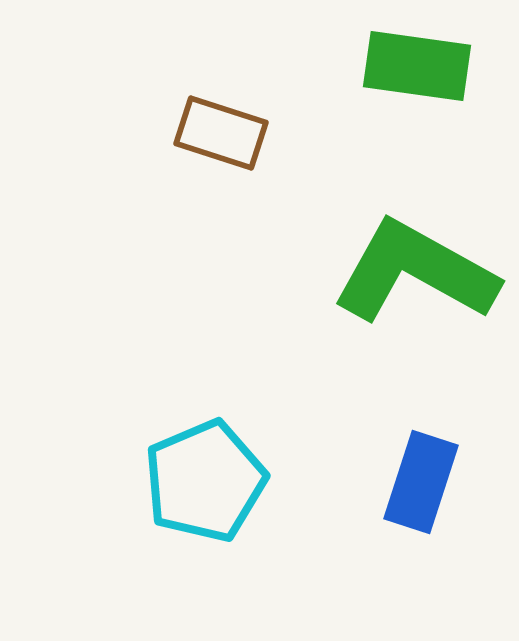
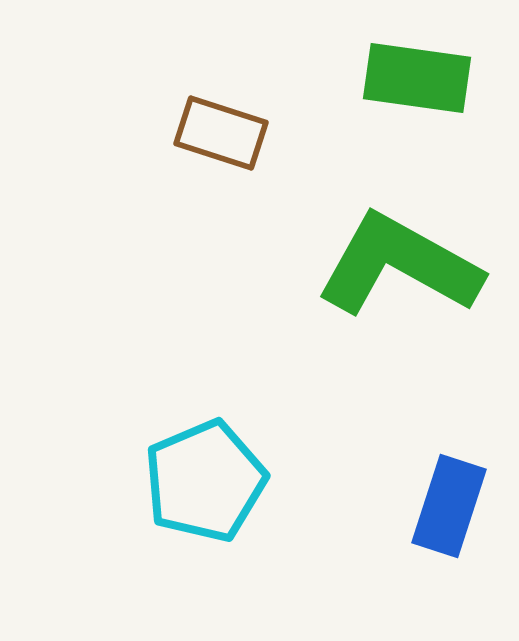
green rectangle: moved 12 px down
green L-shape: moved 16 px left, 7 px up
blue rectangle: moved 28 px right, 24 px down
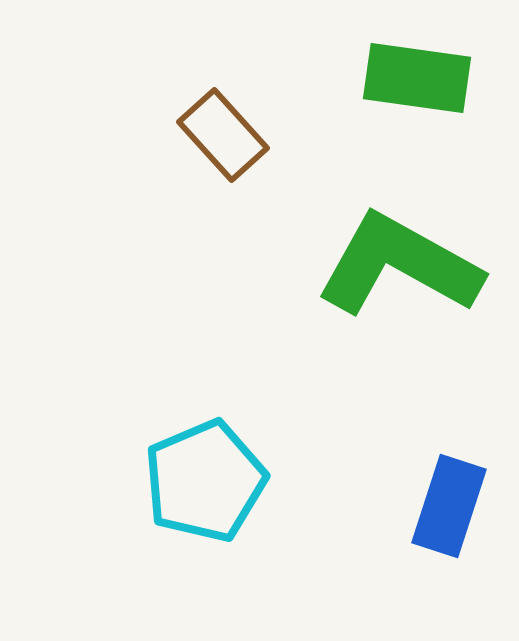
brown rectangle: moved 2 px right, 2 px down; rotated 30 degrees clockwise
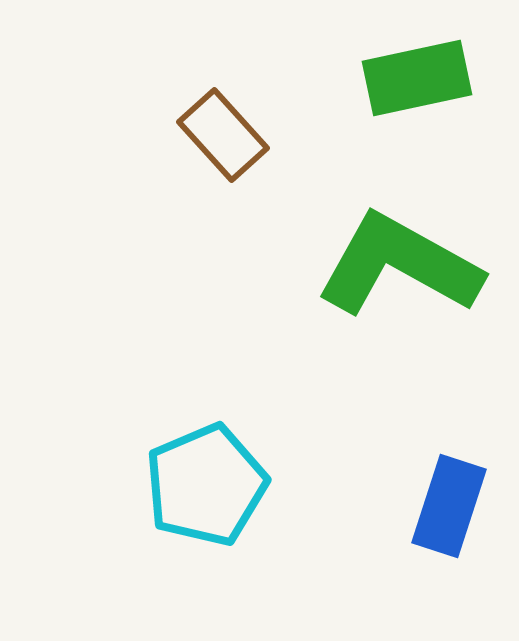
green rectangle: rotated 20 degrees counterclockwise
cyan pentagon: moved 1 px right, 4 px down
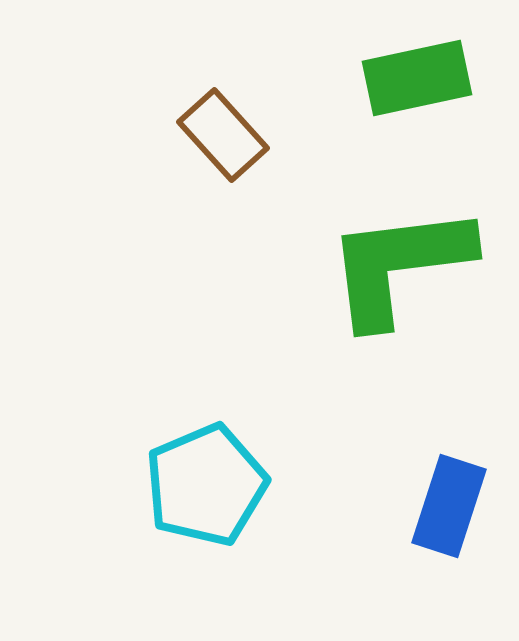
green L-shape: rotated 36 degrees counterclockwise
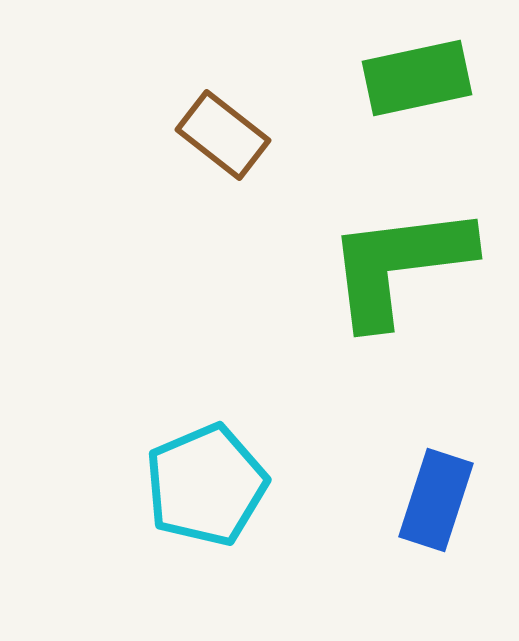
brown rectangle: rotated 10 degrees counterclockwise
blue rectangle: moved 13 px left, 6 px up
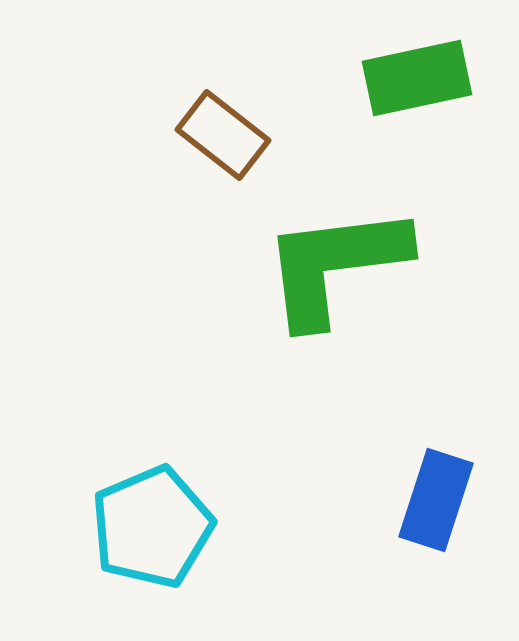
green L-shape: moved 64 px left
cyan pentagon: moved 54 px left, 42 px down
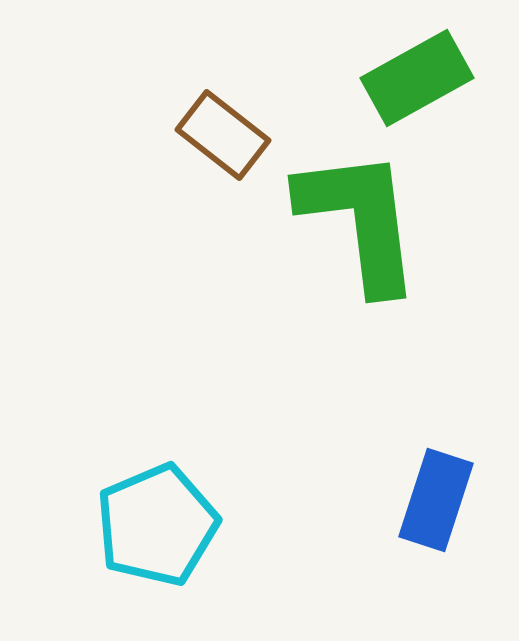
green rectangle: rotated 17 degrees counterclockwise
green L-shape: moved 25 px right, 45 px up; rotated 90 degrees clockwise
cyan pentagon: moved 5 px right, 2 px up
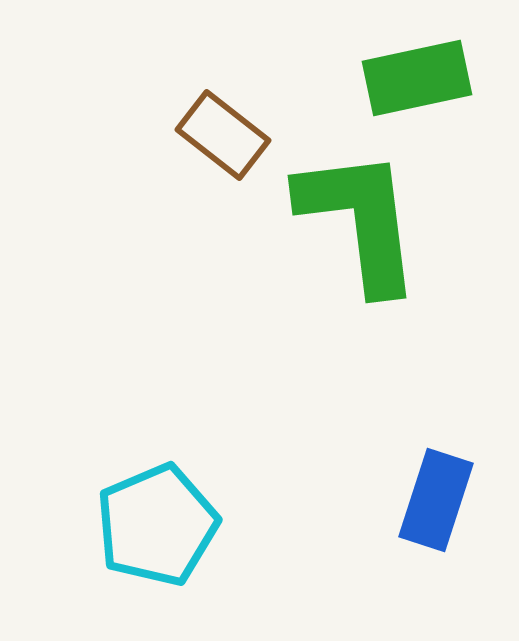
green rectangle: rotated 17 degrees clockwise
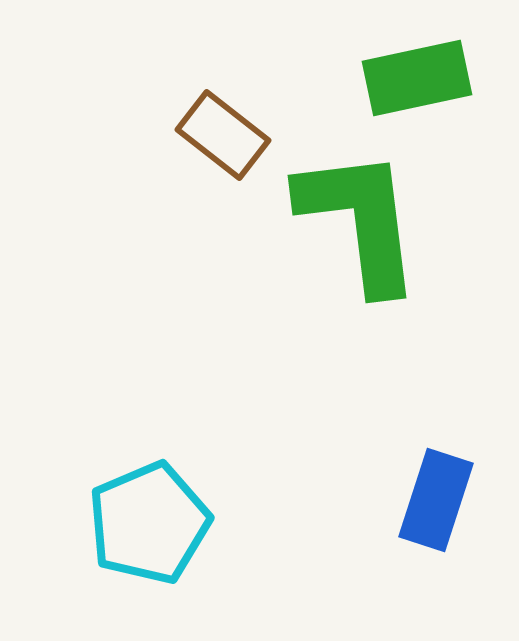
cyan pentagon: moved 8 px left, 2 px up
